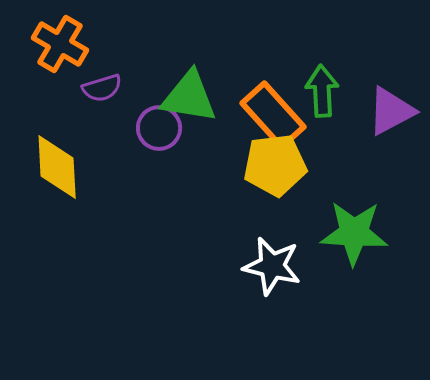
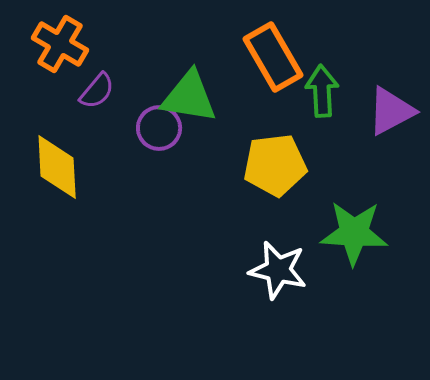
purple semicircle: moved 5 px left, 3 px down; rotated 33 degrees counterclockwise
orange rectangle: moved 58 px up; rotated 12 degrees clockwise
white star: moved 6 px right, 4 px down
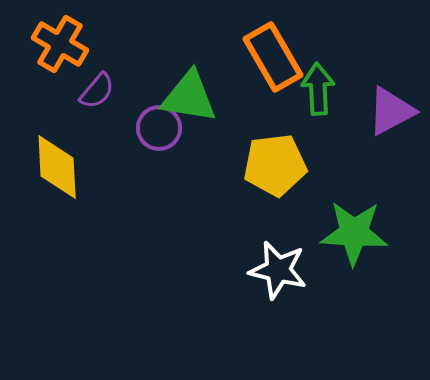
green arrow: moved 4 px left, 2 px up
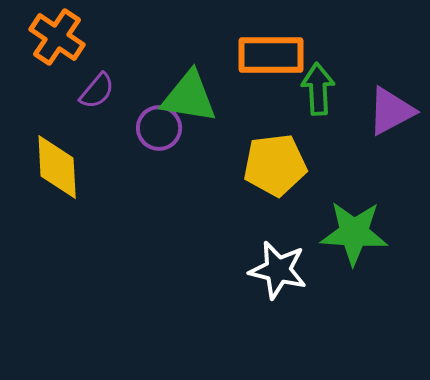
orange cross: moved 3 px left, 7 px up; rotated 4 degrees clockwise
orange rectangle: moved 2 px left, 2 px up; rotated 60 degrees counterclockwise
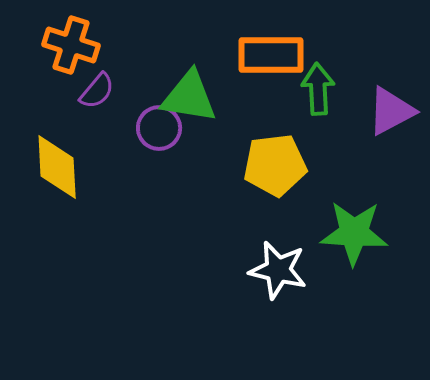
orange cross: moved 14 px right, 8 px down; rotated 16 degrees counterclockwise
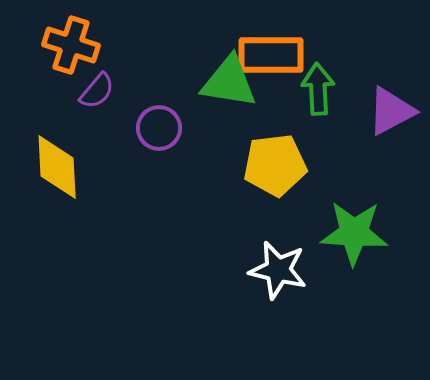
green triangle: moved 40 px right, 15 px up
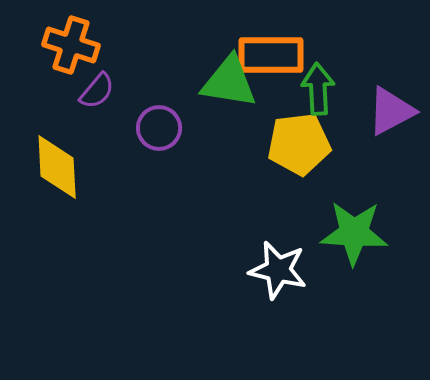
yellow pentagon: moved 24 px right, 21 px up
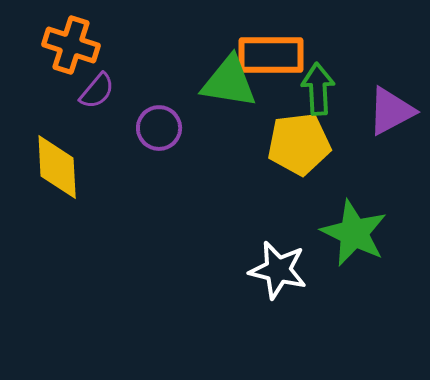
green star: rotated 22 degrees clockwise
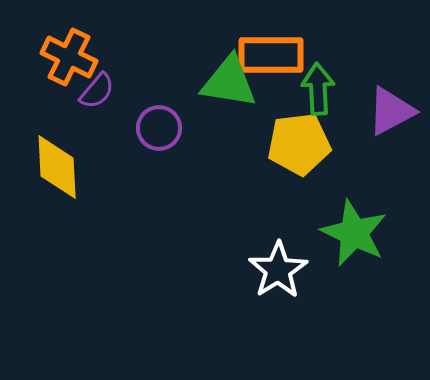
orange cross: moved 2 px left, 12 px down; rotated 8 degrees clockwise
white star: rotated 26 degrees clockwise
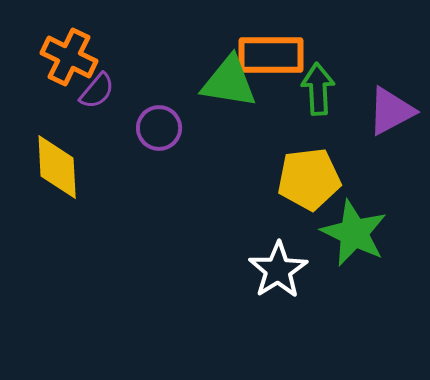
yellow pentagon: moved 10 px right, 35 px down
